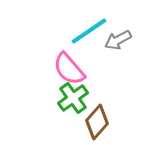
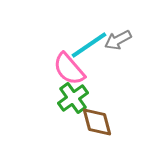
cyan line: moved 14 px down
brown diamond: rotated 56 degrees counterclockwise
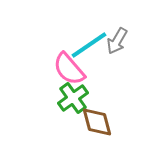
gray arrow: moved 1 px left, 1 px down; rotated 32 degrees counterclockwise
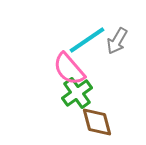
cyan line: moved 2 px left, 5 px up
green cross: moved 4 px right, 5 px up
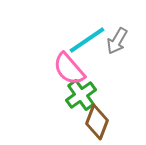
green cross: moved 4 px right, 2 px down
brown diamond: rotated 36 degrees clockwise
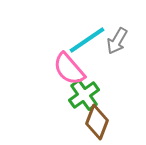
green cross: moved 3 px right
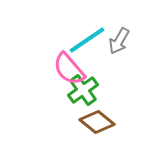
gray arrow: moved 2 px right
green cross: moved 1 px left, 5 px up
brown diamond: rotated 72 degrees counterclockwise
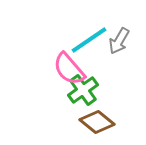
cyan line: moved 2 px right
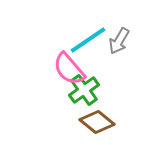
cyan line: moved 1 px left
green cross: moved 1 px right
